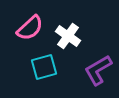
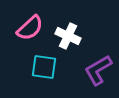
white cross: rotated 10 degrees counterclockwise
cyan square: rotated 24 degrees clockwise
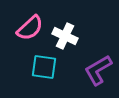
white cross: moved 3 px left
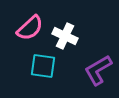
cyan square: moved 1 px left, 1 px up
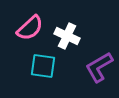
white cross: moved 2 px right
purple L-shape: moved 1 px right, 3 px up
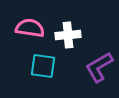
pink semicircle: rotated 128 degrees counterclockwise
white cross: moved 1 px right, 1 px up; rotated 30 degrees counterclockwise
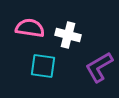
white cross: rotated 20 degrees clockwise
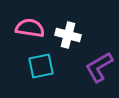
cyan square: moved 2 px left; rotated 20 degrees counterclockwise
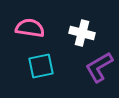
white cross: moved 14 px right, 2 px up
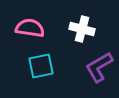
white cross: moved 4 px up
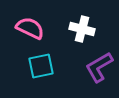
pink semicircle: rotated 16 degrees clockwise
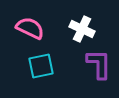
white cross: rotated 10 degrees clockwise
purple L-shape: moved 3 px up; rotated 120 degrees clockwise
